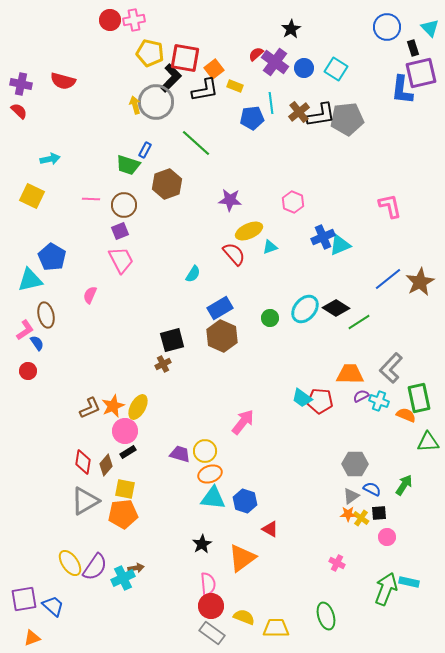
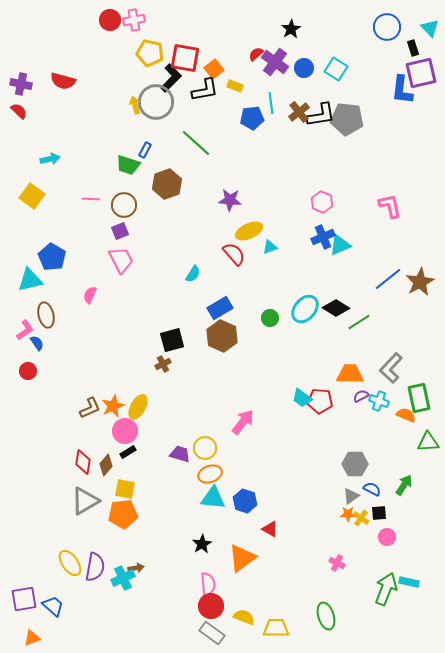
gray pentagon at (347, 119): rotated 12 degrees clockwise
yellow square at (32, 196): rotated 10 degrees clockwise
pink hexagon at (293, 202): moved 29 px right
yellow circle at (205, 451): moved 3 px up
purple semicircle at (95, 567): rotated 24 degrees counterclockwise
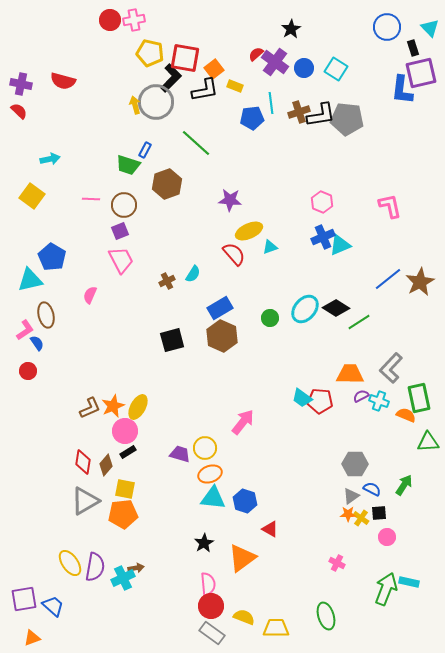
brown cross at (299, 112): rotated 20 degrees clockwise
brown cross at (163, 364): moved 4 px right, 83 px up
black star at (202, 544): moved 2 px right, 1 px up
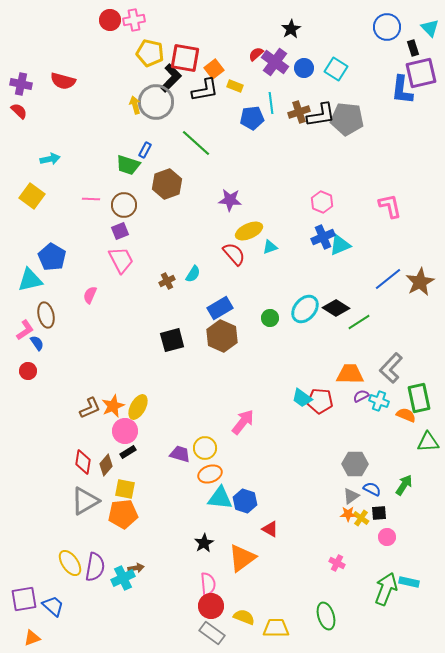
cyan triangle at (213, 498): moved 7 px right
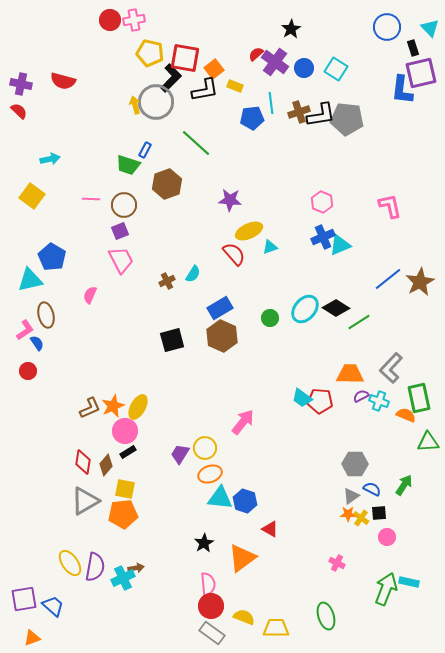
purple trapezoid at (180, 454): rotated 75 degrees counterclockwise
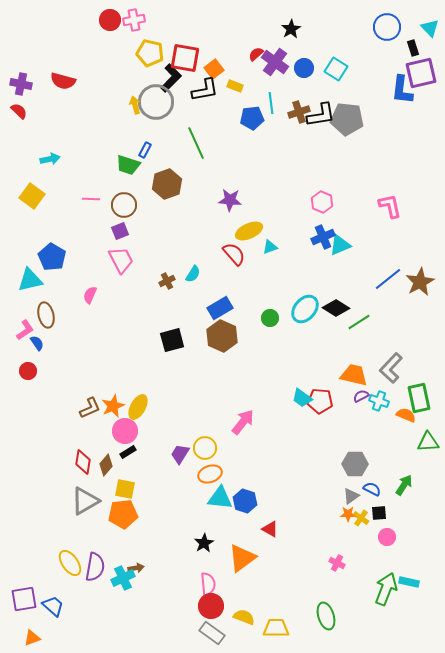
green line at (196, 143): rotated 24 degrees clockwise
orange trapezoid at (350, 374): moved 4 px right, 1 px down; rotated 12 degrees clockwise
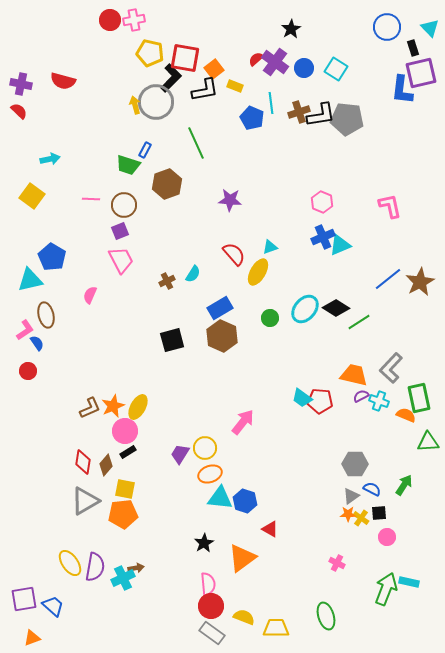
red semicircle at (256, 54): moved 5 px down
blue pentagon at (252, 118): rotated 30 degrees clockwise
yellow ellipse at (249, 231): moved 9 px right, 41 px down; rotated 36 degrees counterclockwise
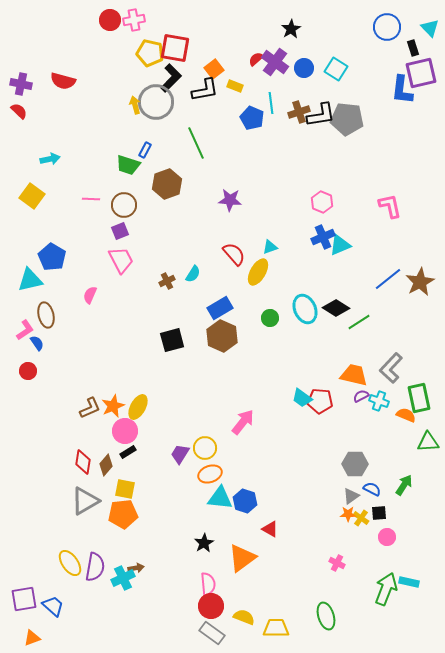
red square at (185, 58): moved 10 px left, 10 px up
cyan ellipse at (305, 309): rotated 64 degrees counterclockwise
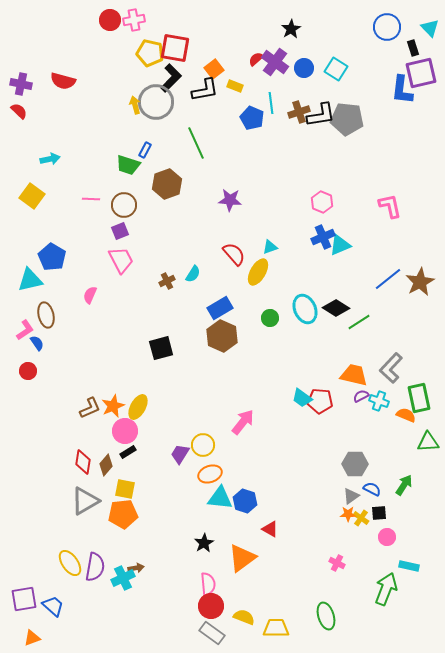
black square at (172, 340): moved 11 px left, 8 px down
yellow circle at (205, 448): moved 2 px left, 3 px up
cyan rectangle at (409, 582): moved 16 px up
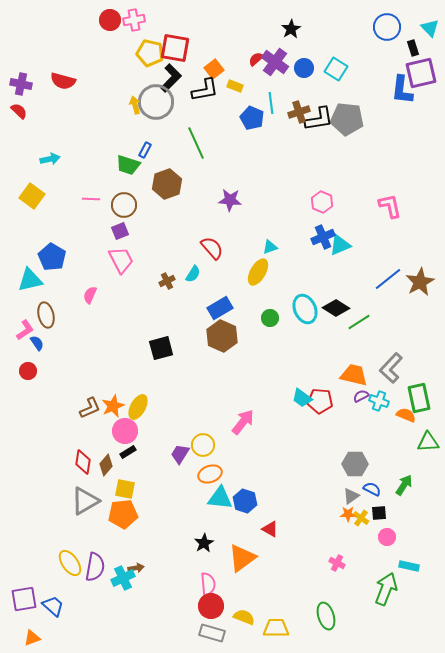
black L-shape at (321, 115): moved 2 px left, 4 px down
red semicircle at (234, 254): moved 22 px left, 6 px up
gray rectangle at (212, 633): rotated 20 degrees counterclockwise
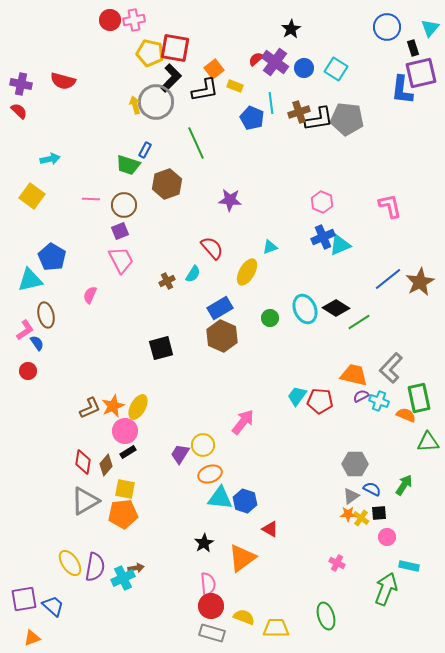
cyan triangle at (430, 28): rotated 24 degrees clockwise
yellow ellipse at (258, 272): moved 11 px left
cyan trapezoid at (302, 398): moved 5 px left, 2 px up; rotated 90 degrees clockwise
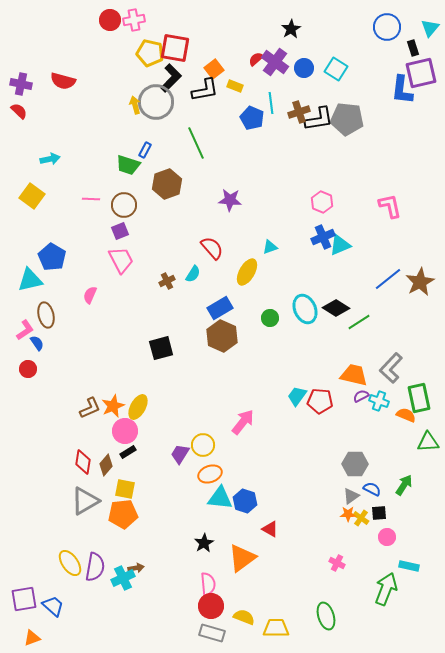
red circle at (28, 371): moved 2 px up
